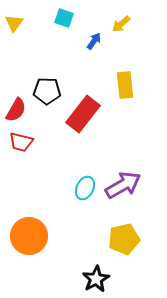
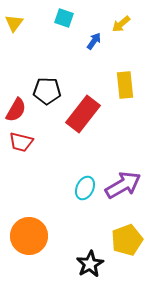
yellow pentagon: moved 3 px right, 1 px down; rotated 8 degrees counterclockwise
black star: moved 6 px left, 15 px up
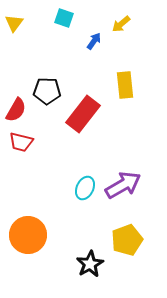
orange circle: moved 1 px left, 1 px up
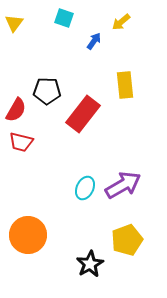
yellow arrow: moved 2 px up
